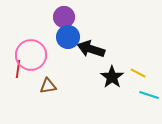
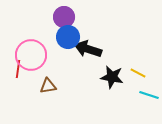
black arrow: moved 3 px left
black star: rotated 25 degrees counterclockwise
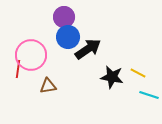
black arrow: rotated 128 degrees clockwise
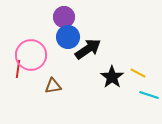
black star: rotated 25 degrees clockwise
brown triangle: moved 5 px right
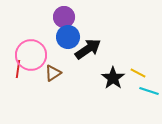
black star: moved 1 px right, 1 px down
brown triangle: moved 13 px up; rotated 24 degrees counterclockwise
cyan line: moved 4 px up
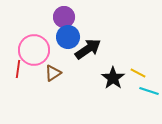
pink circle: moved 3 px right, 5 px up
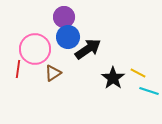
pink circle: moved 1 px right, 1 px up
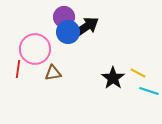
blue circle: moved 5 px up
black arrow: moved 2 px left, 22 px up
brown triangle: rotated 24 degrees clockwise
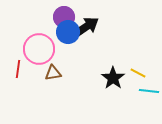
pink circle: moved 4 px right
cyan line: rotated 12 degrees counterclockwise
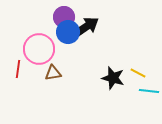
black star: rotated 20 degrees counterclockwise
